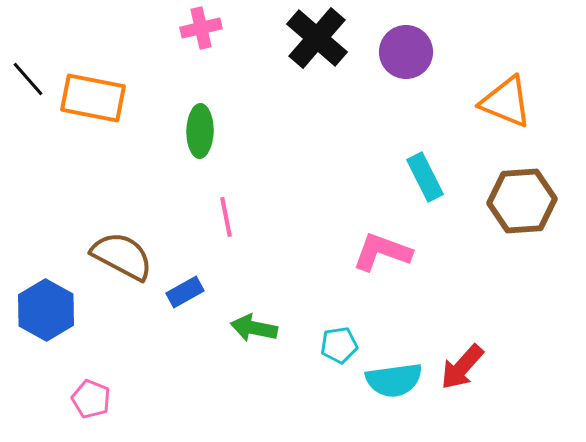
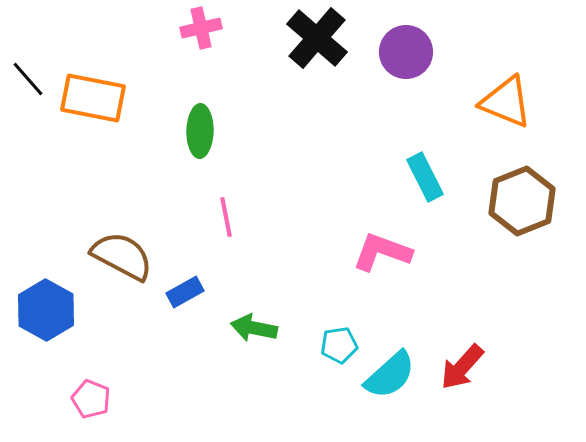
brown hexagon: rotated 18 degrees counterclockwise
cyan semicircle: moved 4 px left, 5 px up; rotated 34 degrees counterclockwise
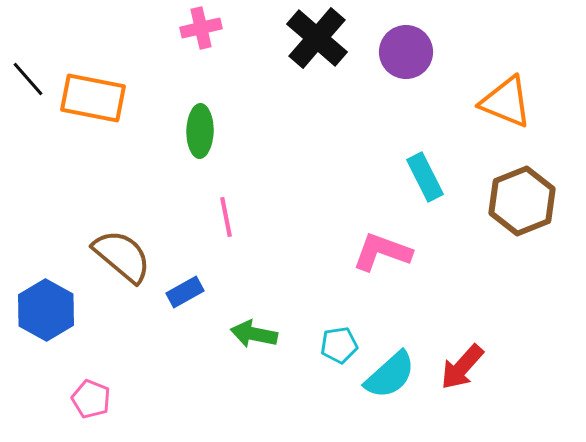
brown semicircle: rotated 12 degrees clockwise
green arrow: moved 6 px down
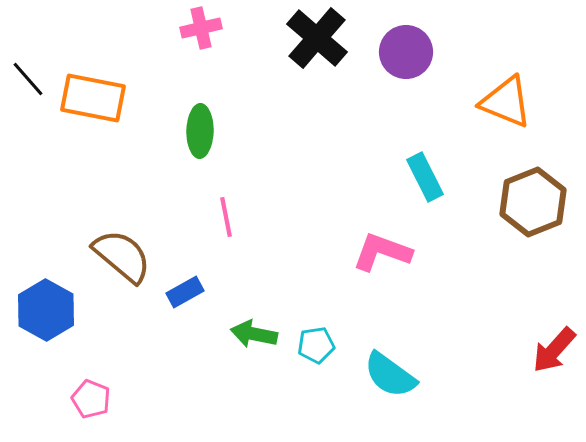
brown hexagon: moved 11 px right, 1 px down
cyan pentagon: moved 23 px left
red arrow: moved 92 px right, 17 px up
cyan semicircle: rotated 78 degrees clockwise
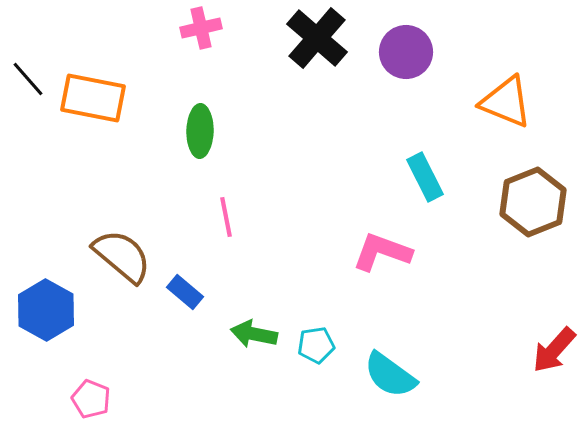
blue rectangle: rotated 69 degrees clockwise
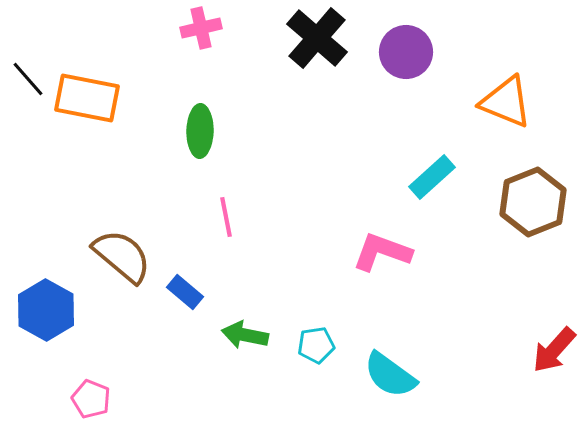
orange rectangle: moved 6 px left
cyan rectangle: moved 7 px right; rotated 75 degrees clockwise
green arrow: moved 9 px left, 1 px down
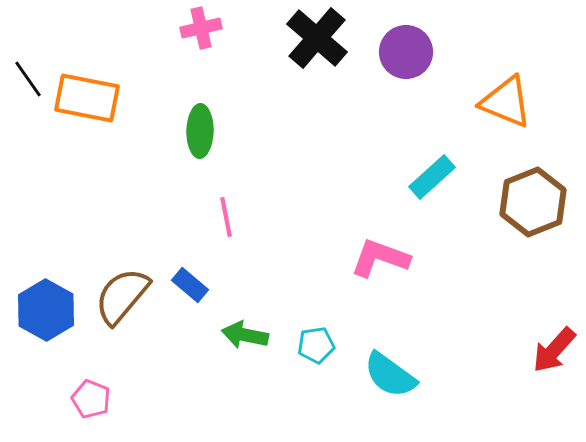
black line: rotated 6 degrees clockwise
pink L-shape: moved 2 px left, 6 px down
brown semicircle: moved 40 px down; rotated 90 degrees counterclockwise
blue rectangle: moved 5 px right, 7 px up
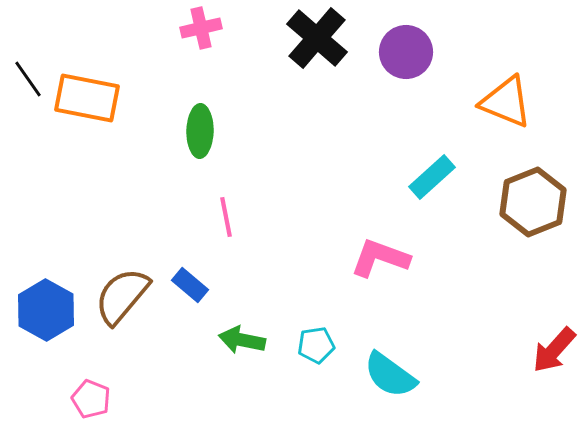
green arrow: moved 3 px left, 5 px down
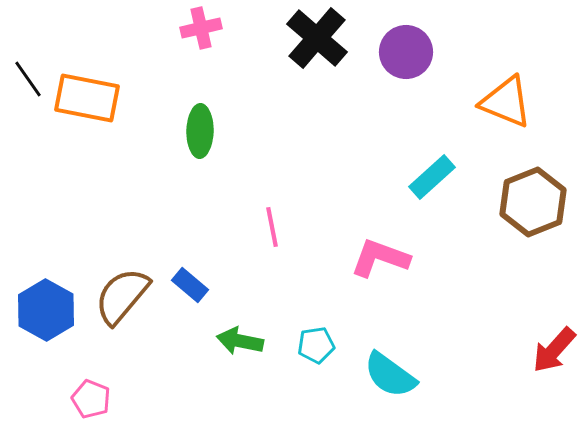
pink line: moved 46 px right, 10 px down
green arrow: moved 2 px left, 1 px down
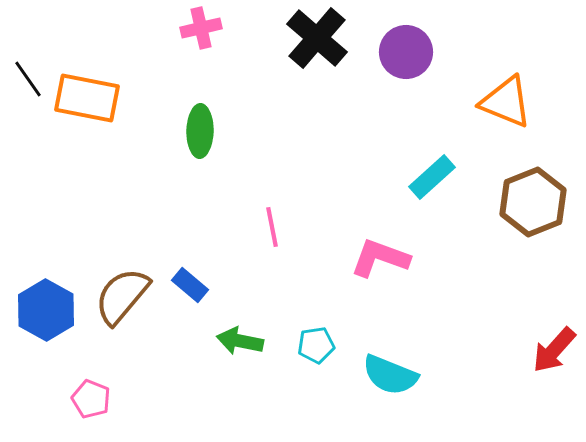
cyan semicircle: rotated 14 degrees counterclockwise
